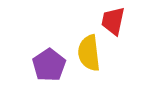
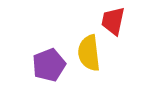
purple pentagon: rotated 12 degrees clockwise
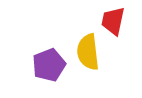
yellow semicircle: moved 1 px left, 1 px up
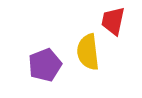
purple pentagon: moved 4 px left
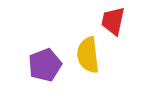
yellow semicircle: moved 3 px down
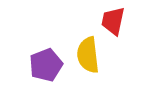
purple pentagon: moved 1 px right
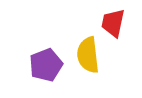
red trapezoid: moved 2 px down
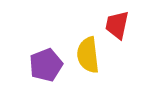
red trapezoid: moved 4 px right, 2 px down
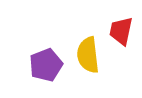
red trapezoid: moved 4 px right, 6 px down
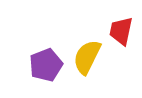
yellow semicircle: moved 1 px left, 2 px down; rotated 33 degrees clockwise
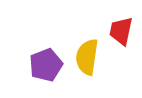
yellow semicircle: rotated 18 degrees counterclockwise
